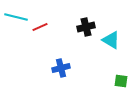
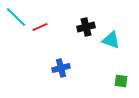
cyan line: rotated 30 degrees clockwise
cyan triangle: rotated 12 degrees counterclockwise
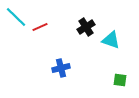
black cross: rotated 18 degrees counterclockwise
green square: moved 1 px left, 1 px up
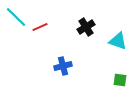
cyan triangle: moved 7 px right, 1 px down
blue cross: moved 2 px right, 2 px up
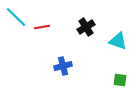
red line: moved 2 px right; rotated 14 degrees clockwise
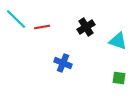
cyan line: moved 2 px down
blue cross: moved 3 px up; rotated 36 degrees clockwise
green square: moved 1 px left, 2 px up
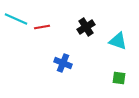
cyan line: rotated 20 degrees counterclockwise
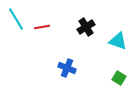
cyan line: rotated 35 degrees clockwise
blue cross: moved 4 px right, 5 px down
green square: rotated 24 degrees clockwise
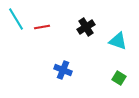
blue cross: moved 4 px left, 2 px down
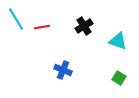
black cross: moved 2 px left, 1 px up
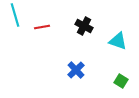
cyan line: moved 1 px left, 4 px up; rotated 15 degrees clockwise
black cross: rotated 30 degrees counterclockwise
blue cross: moved 13 px right; rotated 24 degrees clockwise
green square: moved 2 px right, 3 px down
